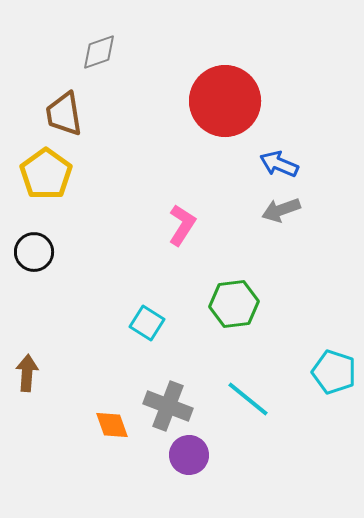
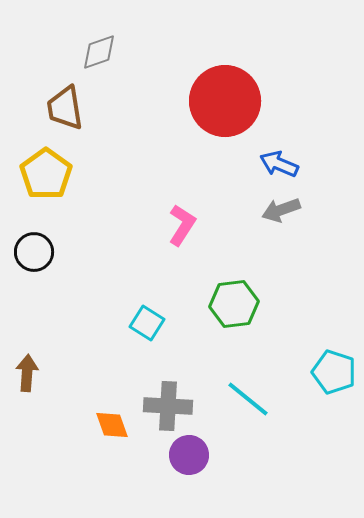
brown trapezoid: moved 1 px right, 6 px up
gray cross: rotated 18 degrees counterclockwise
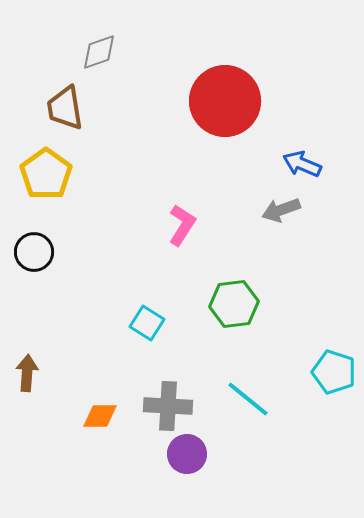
blue arrow: moved 23 px right
orange diamond: moved 12 px left, 9 px up; rotated 69 degrees counterclockwise
purple circle: moved 2 px left, 1 px up
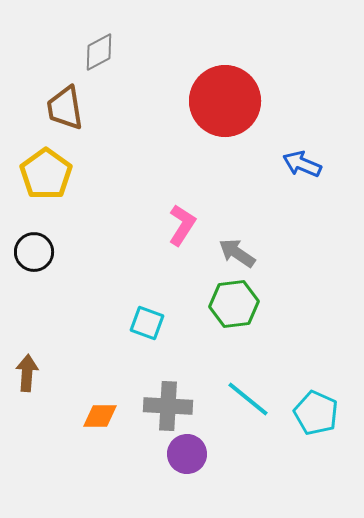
gray diamond: rotated 9 degrees counterclockwise
gray arrow: moved 44 px left, 43 px down; rotated 54 degrees clockwise
cyan square: rotated 12 degrees counterclockwise
cyan pentagon: moved 18 px left, 41 px down; rotated 6 degrees clockwise
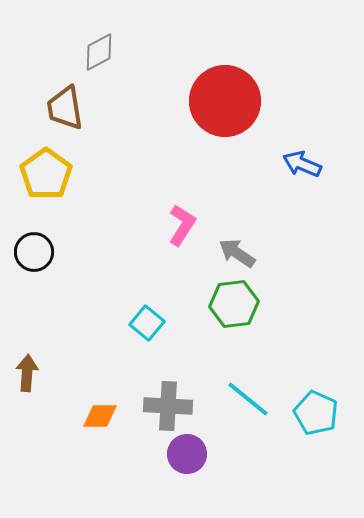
cyan square: rotated 20 degrees clockwise
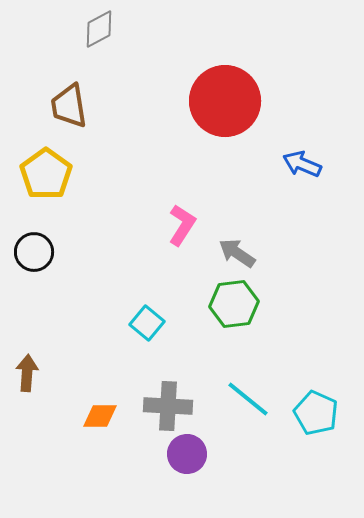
gray diamond: moved 23 px up
brown trapezoid: moved 4 px right, 2 px up
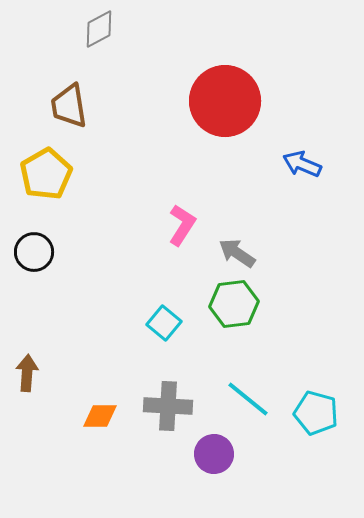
yellow pentagon: rotated 6 degrees clockwise
cyan square: moved 17 px right
cyan pentagon: rotated 9 degrees counterclockwise
purple circle: moved 27 px right
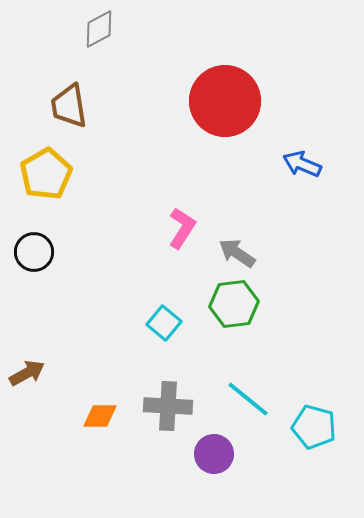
pink L-shape: moved 3 px down
brown arrow: rotated 57 degrees clockwise
cyan pentagon: moved 2 px left, 14 px down
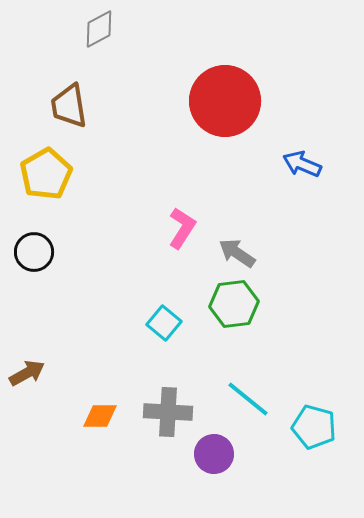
gray cross: moved 6 px down
